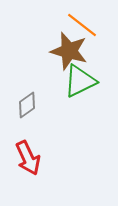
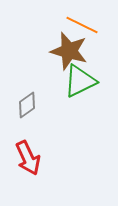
orange line: rotated 12 degrees counterclockwise
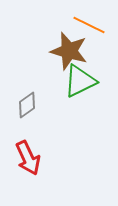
orange line: moved 7 px right
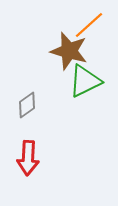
orange line: rotated 68 degrees counterclockwise
green triangle: moved 5 px right
red arrow: rotated 28 degrees clockwise
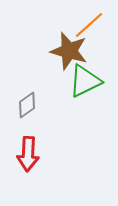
red arrow: moved 4 px up
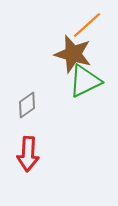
orange line: moved 2 px left
brown star: moved 4 px right, 3 px down
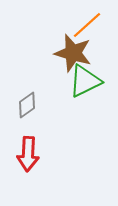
brown star: moved 1 px up
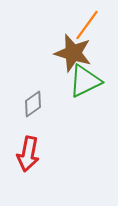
orange line: rotated 12 degrees counterclockwise
gray diamond: moved 6 px right, 1 px up
red arrow: rotated 8 degrees clockwise
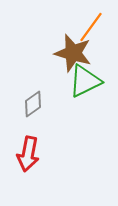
orange line: moved 4 px right, 2 px down
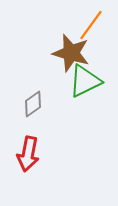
orange line: moved 2 px up
brown star: moved 2 px left
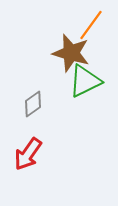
red arrow: rotated 24 degrees clockwise
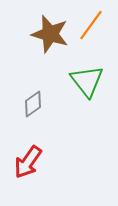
brown star: moved 21 px left, 19 px up
green triangle: moved 2 px right; rotated 42 degrees counterclockwise
red arrow: moved 8 px down
